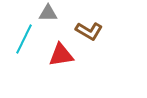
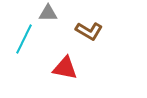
red triangle: moved 4 px right, 13 px down; rotated 20 degrees clockwise
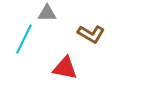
gray triangle: moved 1 px left
brown L-shape: moved 2 px right, 3 px down
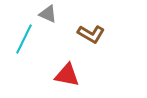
gray triangle: moved 1 px right, 1 px down; rotated 24 degrees clockwise
red triangle: moved 2 px right, 7 px down
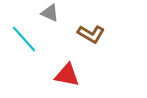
gray triangle: moved 2 px right, 1 px up
cyan line: rotated 68 degrees counterclockwise
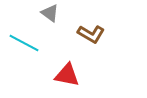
gray triangle: rotated 12 degrees clockwise
cyan line: moved 4 px down; rotated 20 degrees counterclockwise
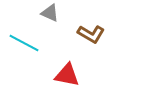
gray triangle: rotated 12 degrees counterclockwise
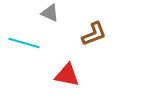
brown L-shape: moved 3 px right; rotated 52 degrees counterclockwise
cyan line: rotated 12 degrees counterclockwise
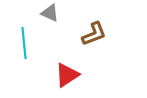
cyan line: rotated 68 degrees clockwise
red triangle: rotated 44 degrees counterclockwise
